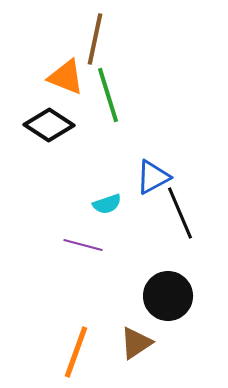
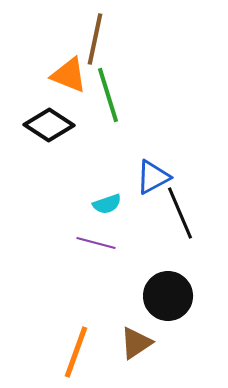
orange triangle: moved 3 px right, 2 px up
purple line: moved 13 px right, 2 px up
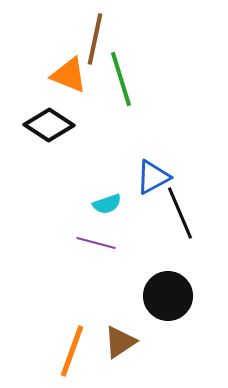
green line: moved 13 px right, 16 px up
brown triangle: moved 16 px left, 1 px up
orange line: moved 4 px left, 1 px up
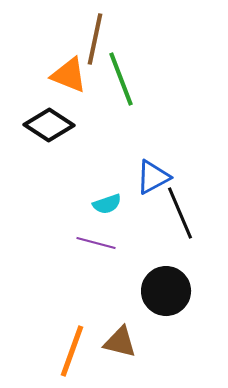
green line: rotated 4 degrees counterclockwise
black circle: moved 2 px left, 5 px up
brown triangle: rotated 48 degrees clockwise
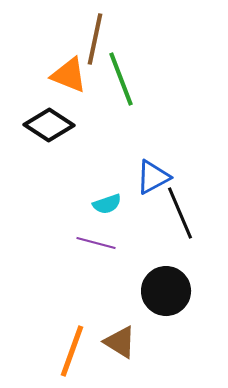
brown triangle: rotated 18 degrees clockwise
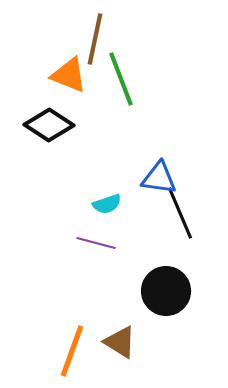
blue triangle: moved 6 px right, 1 px down; rotated 36 degrees clockwise
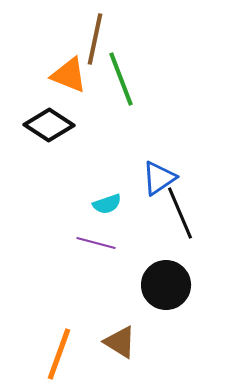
blue triangle: rotated 42 degrees counterclockwise
black circle: moved 6 px up
orange line: moved 13 px left, 3 px down
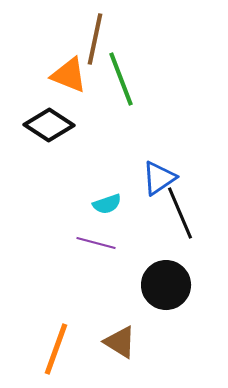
orange line: moved 3 px left, 5 px up
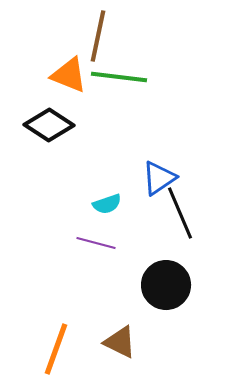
brown line: moved 3 px right, 3 px up
green line: moved 2 px left, 2 px up; rotated 62 degrees counterclockwise
brown triangle: rotated 6 degrees counterclockwise
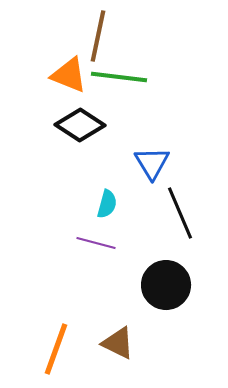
black diamond: moved 31 px right
blue triangle: moved 7 px left, 15 px up; rotated 27 degrees counterclockwise
cyan semicircle: rotated 56 degrees counterclockwise
brown triangle: moved 2 px left, 1 px down
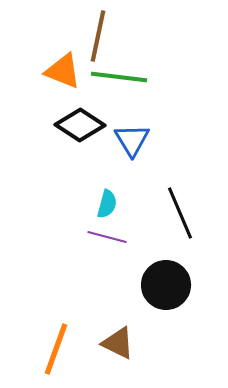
orange triangle: moved 6 px left, 4 px up
blue triangle: moved 20 px left, 23 px up
purple line: moved 11 px right, 6 px up
